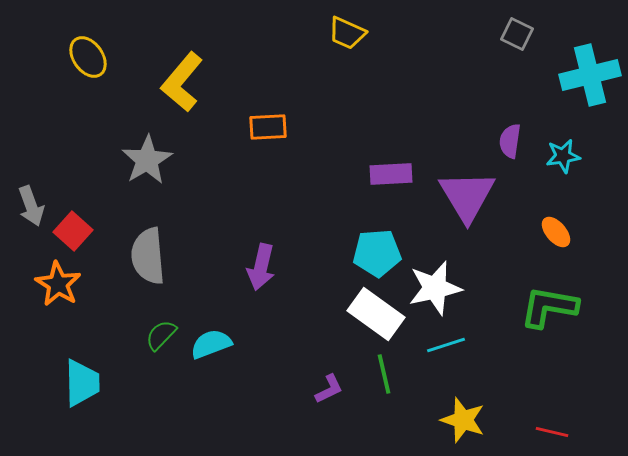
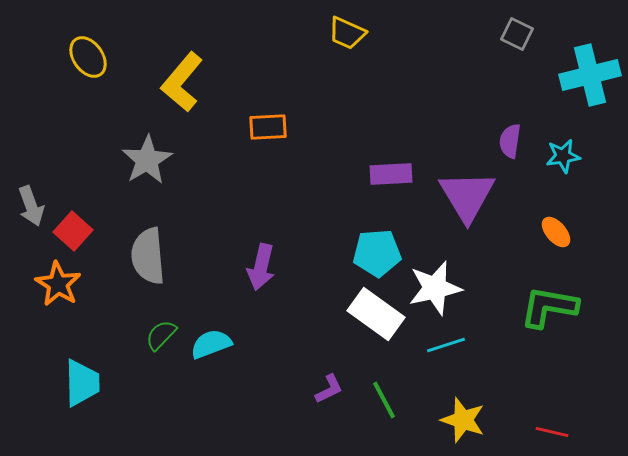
green line: moved 26 px down; rotated 15 degrees counterclockwise
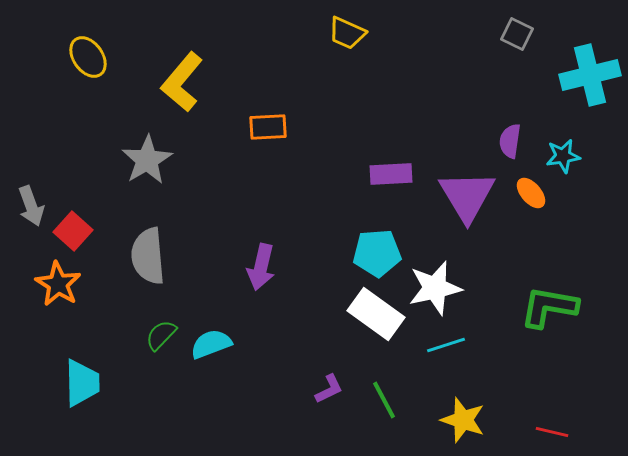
orange ellipse: moved 25 px left, 39 px up
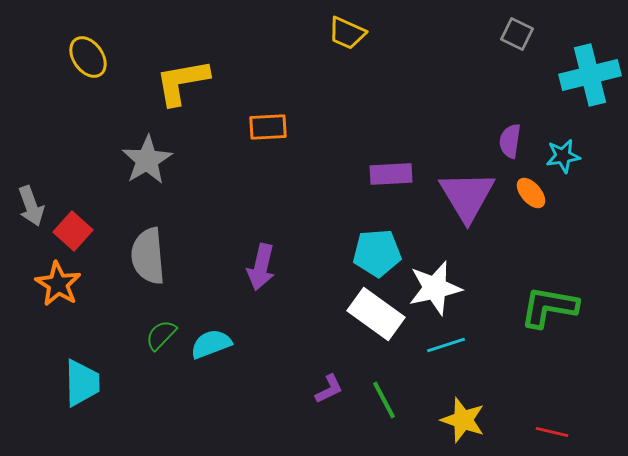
yellow L-shape: rotated 40 degrees clockwise
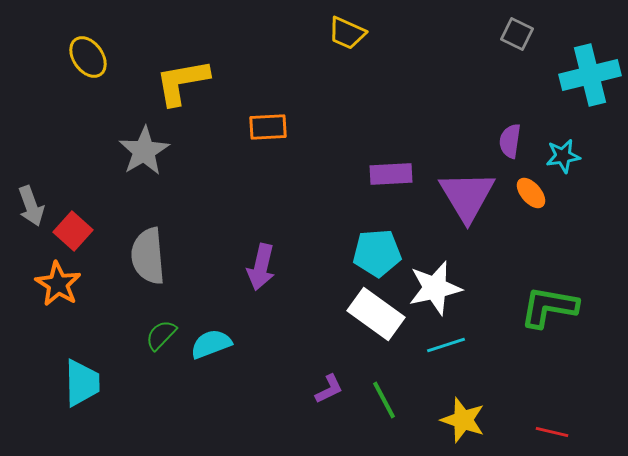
gray star: moved 3 px left, 9 px up
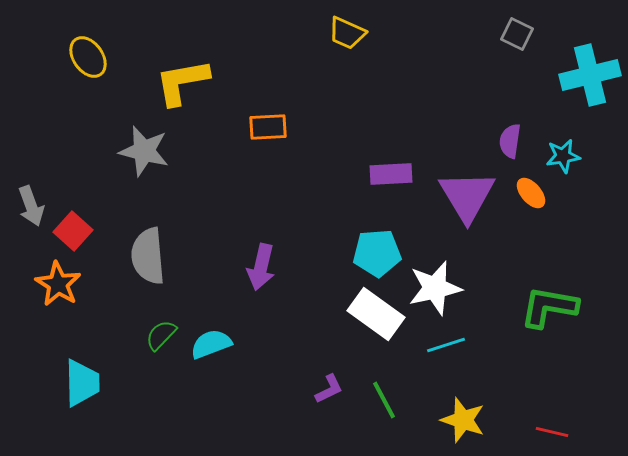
gray star: rotated 27 degrees counterclockwise
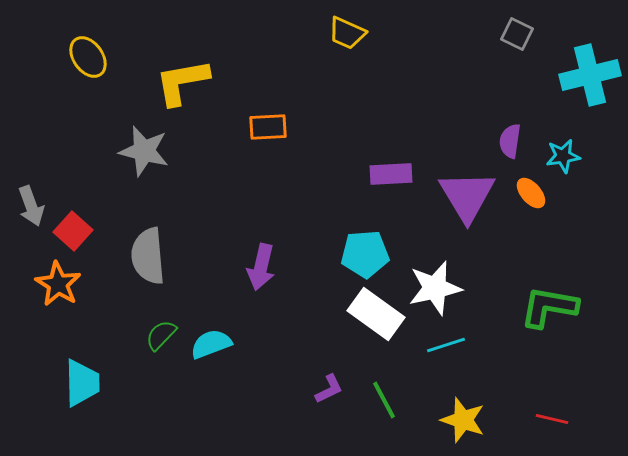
cyan pentagon: moved 12 px left, 1 px down
red line: moved 13 px up
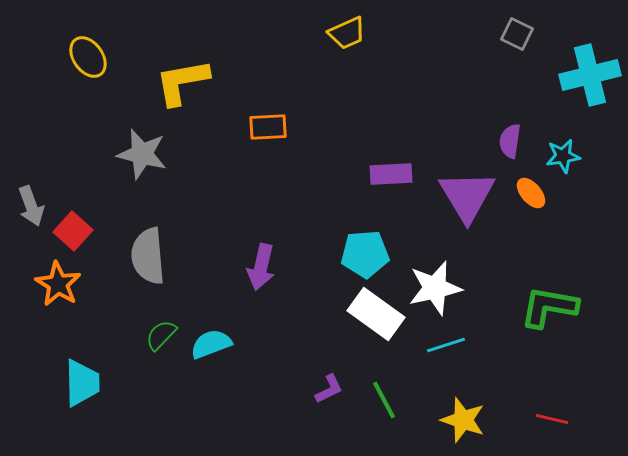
yellow trapezoid: rotated 48 degrees counterclockwise
gray star: moved 2 px left, 3 px down
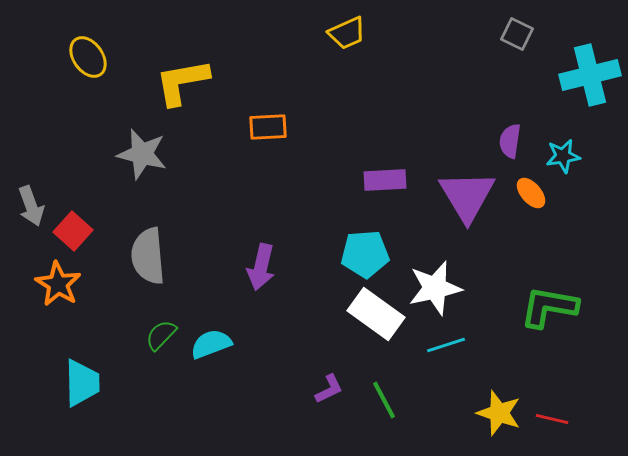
purple rectangle: moved 6 px left, 6 px down
yellow star: moved 36 px right, 7 px up
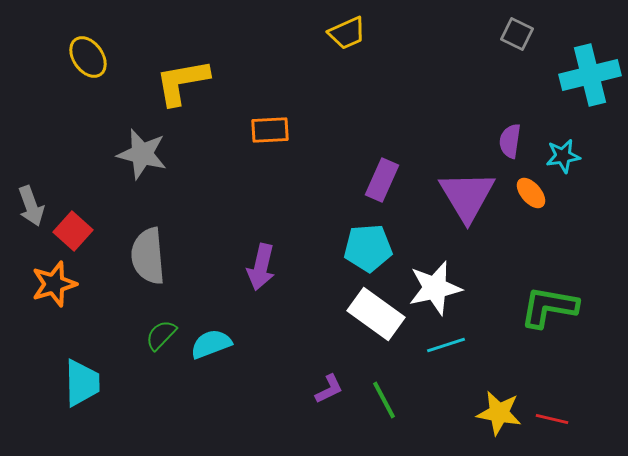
orange rectangle: moved 2 px right, 3 px down
purple rectangle: moved 3 px left; rotated 63 degrees counterclockwise
cyan pentagon: moved 3 px right, 6 px up
orange star: moved 4 px left; rotated 24 degrees clockwise
yellow star: rotated 9 degrees counterclockwise
